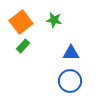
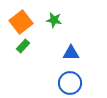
blue circle: moved 2 px down
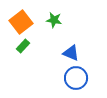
blue triangle: rotated 24 degrees clockwise
blue circle: moved 6 px right, 5 px up
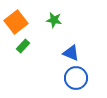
orange square: moved 5 px left
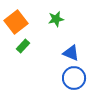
green star: moved 2 px right, 1 px up; rotated 21 degrees counterclockwise
blue circle: moved 2 px left
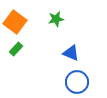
orange square: moved 1 px left; rotated 15 degrees counterclockwise
green rectangle: moved 7 px left, 3 px down
blue circle: moved 3 px right, 4 px down
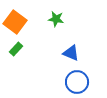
green star: rotated 21 degrees clockwise
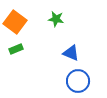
green rectangle: rotated 24 degrees clockwise
blue circle: moved 1 px right, 1 px up
